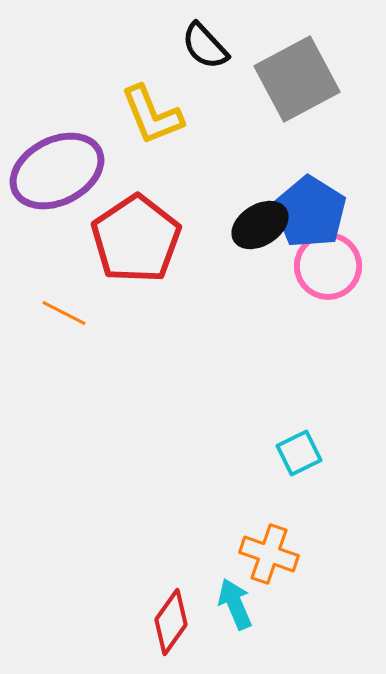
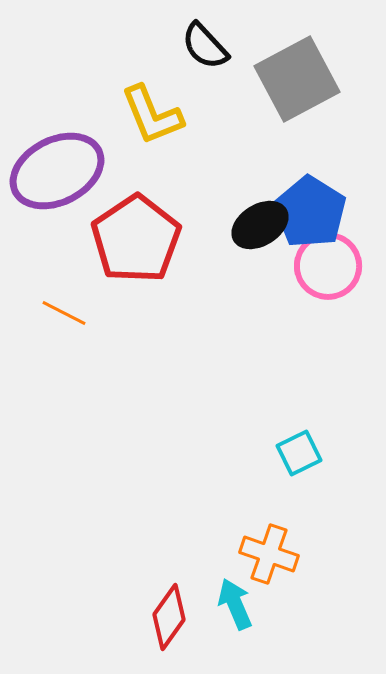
red diamond: moved 2 px left, 5 px up
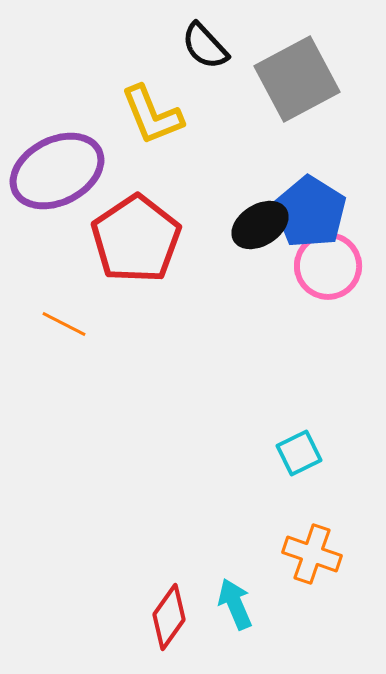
orange line: moved 11 px down
orange cross: moved 43 px right
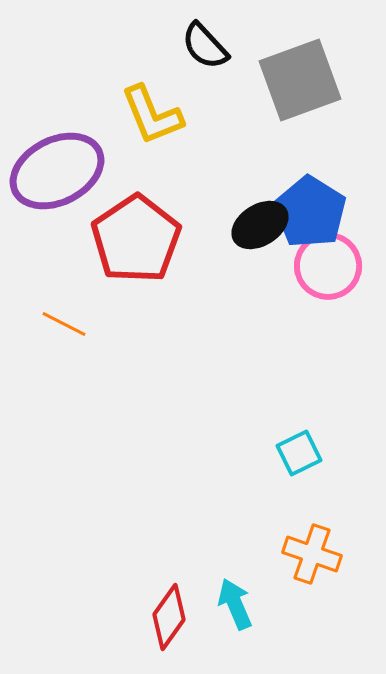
gray square: moved 3 px right, 1 px down; rotated 8 degrees clockwise
